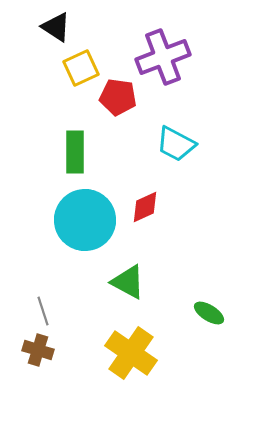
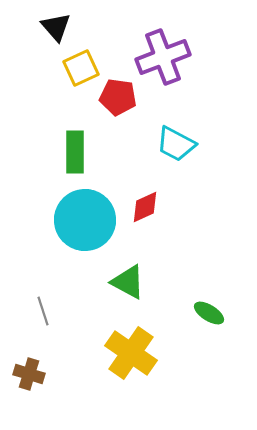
black triangle: rotated 16 degrees clockwise
brown cross: moved 9 px left, 24 px down
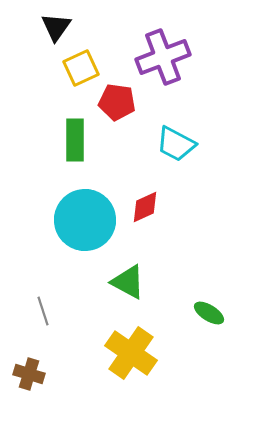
black triangle: rotated 16 degrees clockwise
red pentagon: moved 1 px left, 5 px down
green rectangle: moved 12 px up
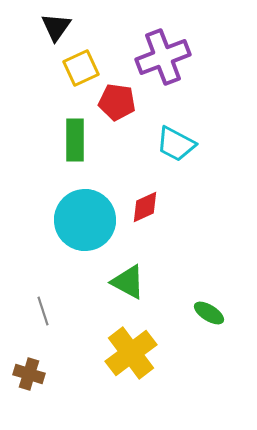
yellow cross: rotated 18 degrees clockwise
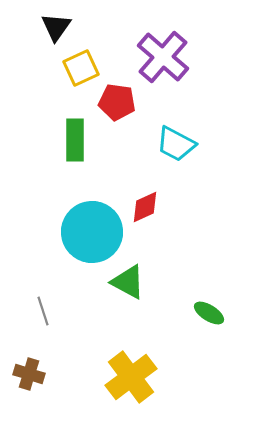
purple cross: rotated 28 degrees counterclockwise
cyan circle: moved 7 px right, 12 px down
yellow cross: moved 24 px down
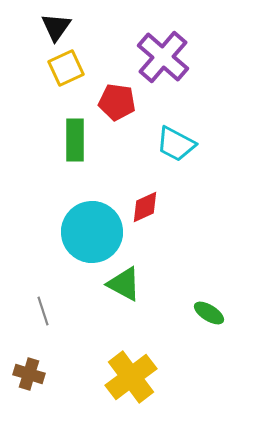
yellow square: moved 15 px left
green triangle: moved 4 px left, 2 px down
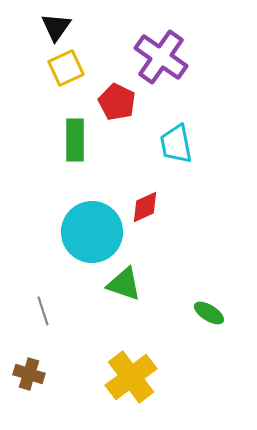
purple cross: moved 2 px left; rotated 6 degrees counterclockwise
red pentagon: rotated 18 degrees clockwise
cyan trapezoid: rotated 51 degrees clockwise
green triangle: rotated 9 degrees counterclockwise
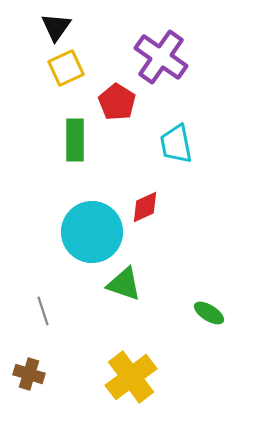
red pentagon: rotated 6 degrees clockwise
